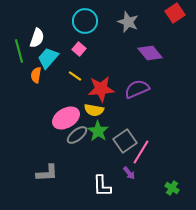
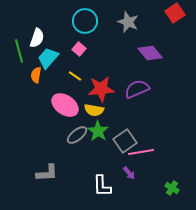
pink ellipse: moved 1 px left, 13 px up; rotated 64 degrees clockwise
pink line: rotated 50 degrees clockwise
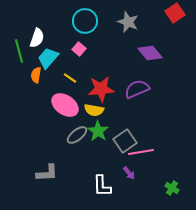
yellow line: moved 5 px left, 2 px down
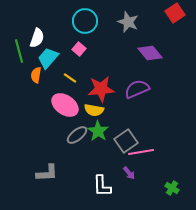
gray square: moved 1 px right
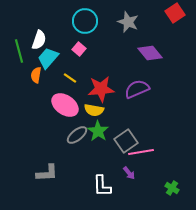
white semicircle: moved 2 px right, 2 px down
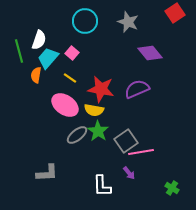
pink square: moved 7 px left, 4 px down
red star: rotated 16 degrees clockwise
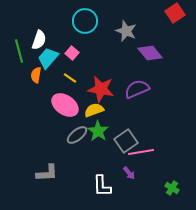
gray star: moved 2 px left, 9 px down
yellow semicircle: rotated 150 degrees clockwise
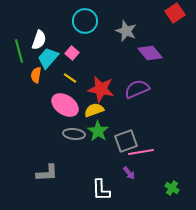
gray ellipse: moved 3 px left, 1 px up; rotated 45 degrees clockwise
gray square: rotated 15 degrees clockwise
white L-shape: moved 1 px left, 4 px down
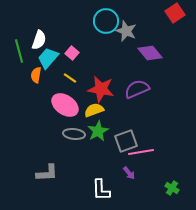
cyan circle: moved 21 px right
green star: rotated 10 degrees clockwise
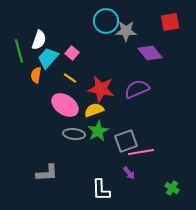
red square: moved 5 px left, 9 px down; rotated 24 degrees clockwise
gray star: rotated 20 degrees counterclockwise
